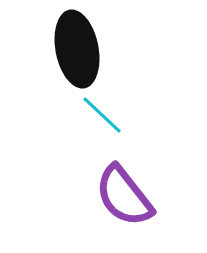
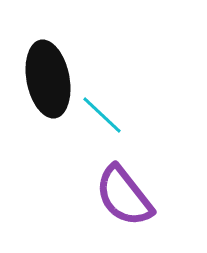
black ellipse: moved 29 px left, 30 px down
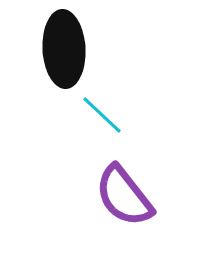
black ellipse: moved 16 px right, 30 px up; rotated 8 degrees clockwise
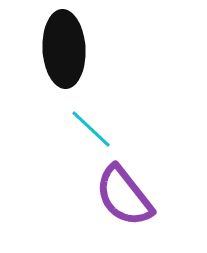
cyan line: moved 11 px left, 14 px down
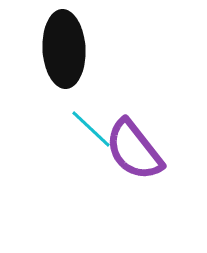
purple semicircle: moved 10 px right, 46 px up
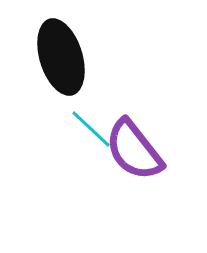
black ellipse: moved 3 px left, 8 px down; rotated 14 degrees counterclockwise
